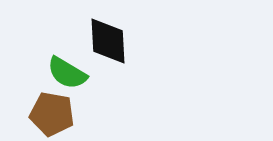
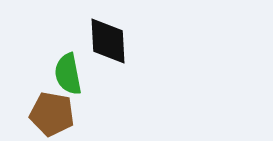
green semicircle: moved 1 px right, 1 px down; rotated 48 degrees clockwise
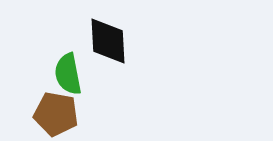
brown pentagon: moved 4 px right
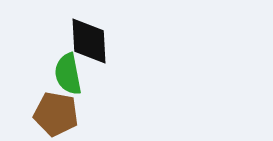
black diamond: moved 19 px left
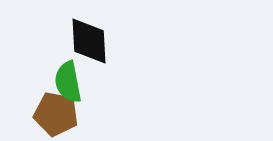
green semicircle: moved 8 px down
